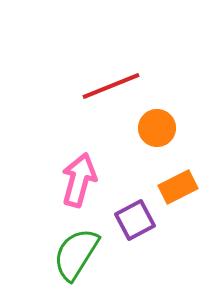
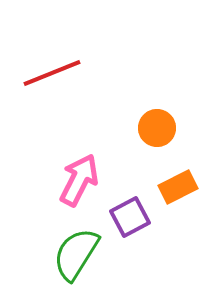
red line: moved 59 px left, 13 px up
pink arrow: rotated 12 degrees clockwise
purple square: moved 5 px left, 3 px up
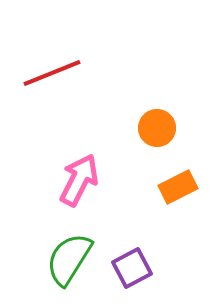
purple square: moved 2 px right, 51 px down
green semicircle: moved 7 px left, 5 px down
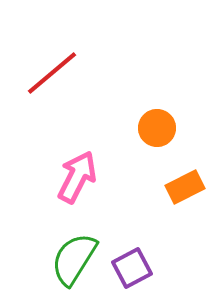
red line: rotated 18 degrees counterclockwise
pink arrow: moved 2 px left, 3 px up
orange rectangle: moved 7 px right
green semicircle: moved 5 px right
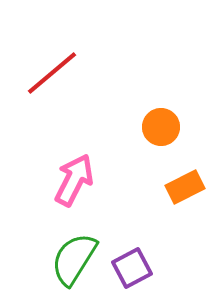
orange circle: moved 4 px right, 1 px up
pink arrow: moved 3 px left, 3 px down
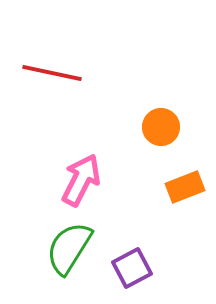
red line: rotated 52 degrees clockwise
pink arrow: moved 7 px right
orange rectangle: rotated 6 degrees clockwise
green semicircle: moved 5 px left, 11 px up
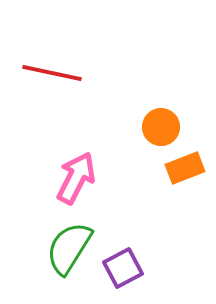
pink arrow: moved 5 px left, 2 px up
orange rectangle: moved 19 px up
purple square: moved 9 px left
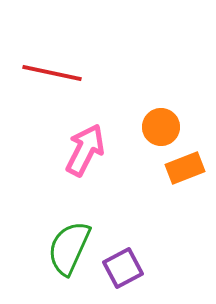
pink arrow: moved 9 px right, 28 px up
green semicircle: rotated 8 degrees counterclockwise
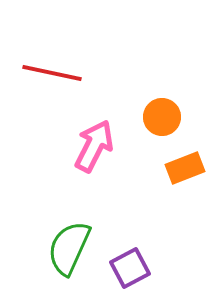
orange circle: moved 1 px right, 10 px up
pink arrow: moved 9 px right, 4 px up
purple square: moved 7 px right
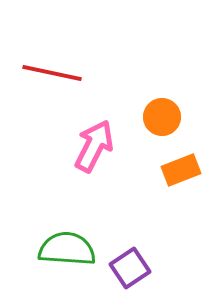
orange rectangle: moved 4 px left, 2 px down
green semicircle: moved 2 px left, 1 px down; rotated 70 degrees clockwise
purple square: rotated 6 degrees counterclockwise
